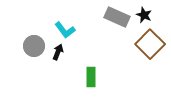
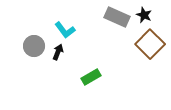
green rectangle: rotated 60 degrees clockwise
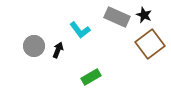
cyan L-shape: moved 15 px right
brown square: rotated 8 degrees clockwise
black arrow: moved 2 px up
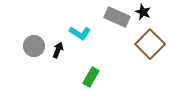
black star: moved 1 px left, 3 px up
cyan L-shape: moved 3 px down; rotated 20 degrees counterclockwise
brown square: rotated 8 degrees counterclockwise
green rectangle: rotated 30 degrees counterclockwise
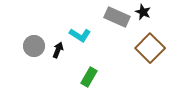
cyan L-shape: moved 2 px down
brown square: moved 4 px down
green rectangle: moved 2 px left
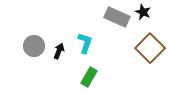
cyan L-shape: moved 5 px right, 8 px down; rotated 105 degrees counterclockwise
black arrow: moved 1 px right, 1 px down
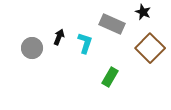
gray rectangle: moved 5 px left, 7 px down
gray circle: moved 2 px left, 2 px down
black arrow: moved 14 px up
green rectangle: moved 21 px right
